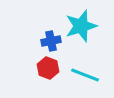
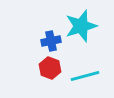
red hexagon: moved 2 px right
cyan line: moved 1 px down; rotated 36 degrees counterclockwise
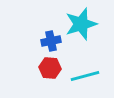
cyan star: moved 2 px up
red hexagon: rotated 15 degrees counterclockwise
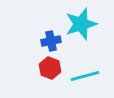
red hexagon: rotated 15 degrees clockwise
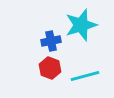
cyan star: moved 1 px down
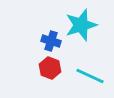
blue cross: rotated 30 degrees clockwise
cyan line: moved 5 px right; rotated 40 degrees clockwise
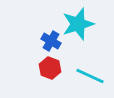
cyan star: moved 3 px left, 1 px up
blue cross: rotated 12 degrees clockwise
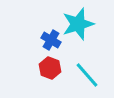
blue cross: moved 1 px up
cyan line: moved 3 px left, 1 px up; rotated 24 degrees clockwise
